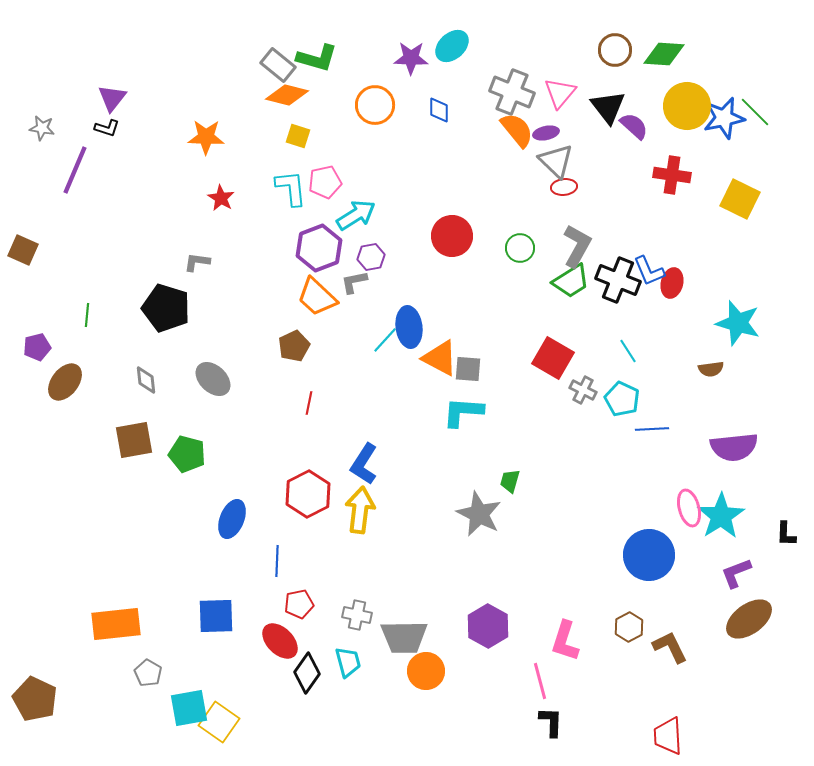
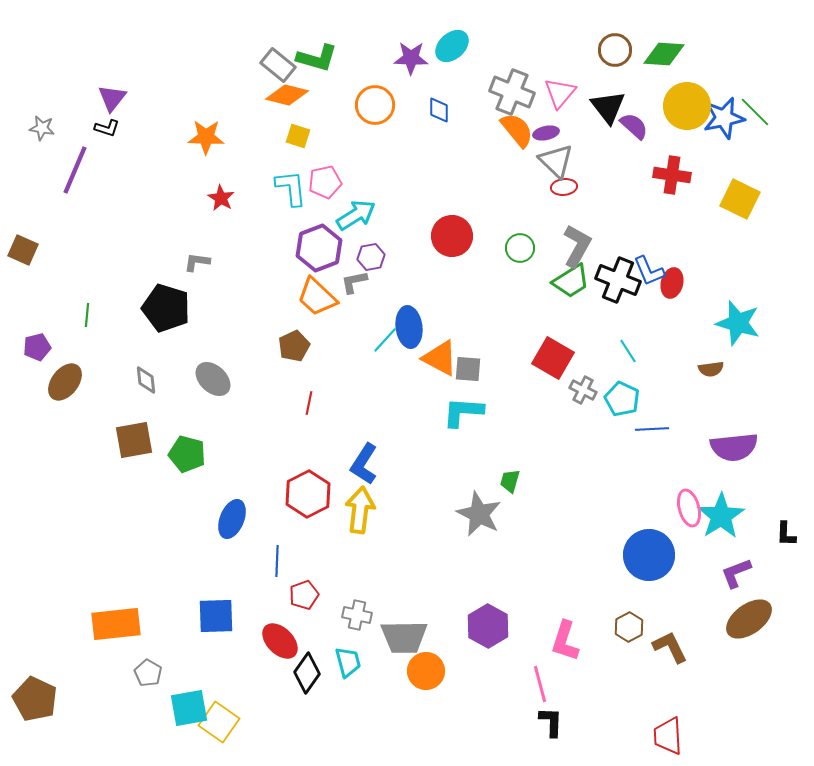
red pentagon at (299, 604): moved 5 px right, 9 px up; rotated 8 degrees counterclockwise
pink line at (540, 681): moved 3 px down
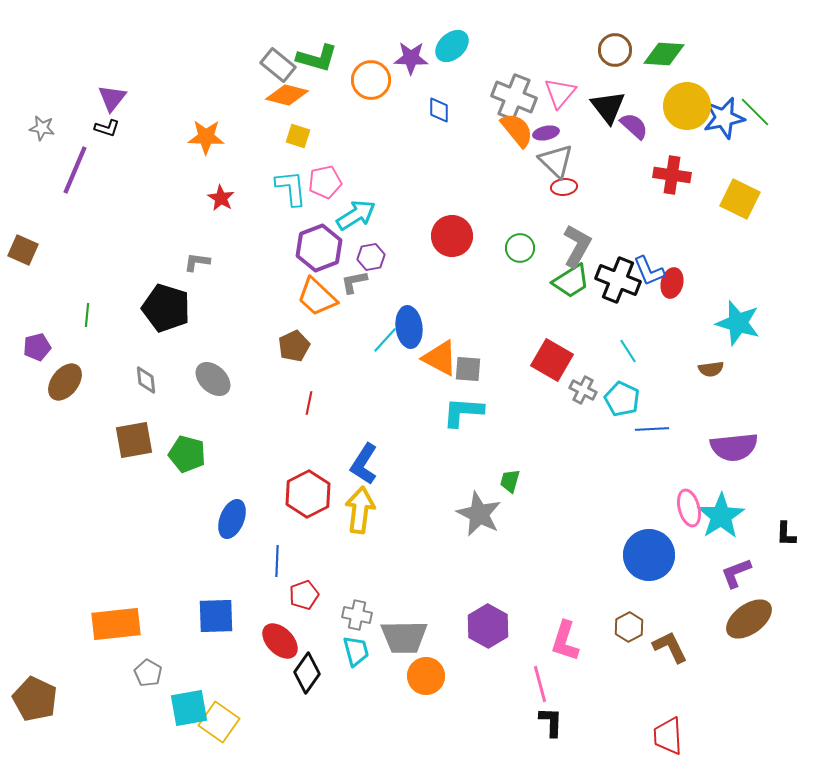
gray cross at (512, 92): moved 2 px right, 5 px down
orange circle at (375, 105): moved 4 px left, 25 px up
red square at (553, 358): moved 1 px left, 2 px down
cyan trapezoid at (348, 662): moved 8 px right, 11 px up
orange circle at (426, 671): moved 5 px down
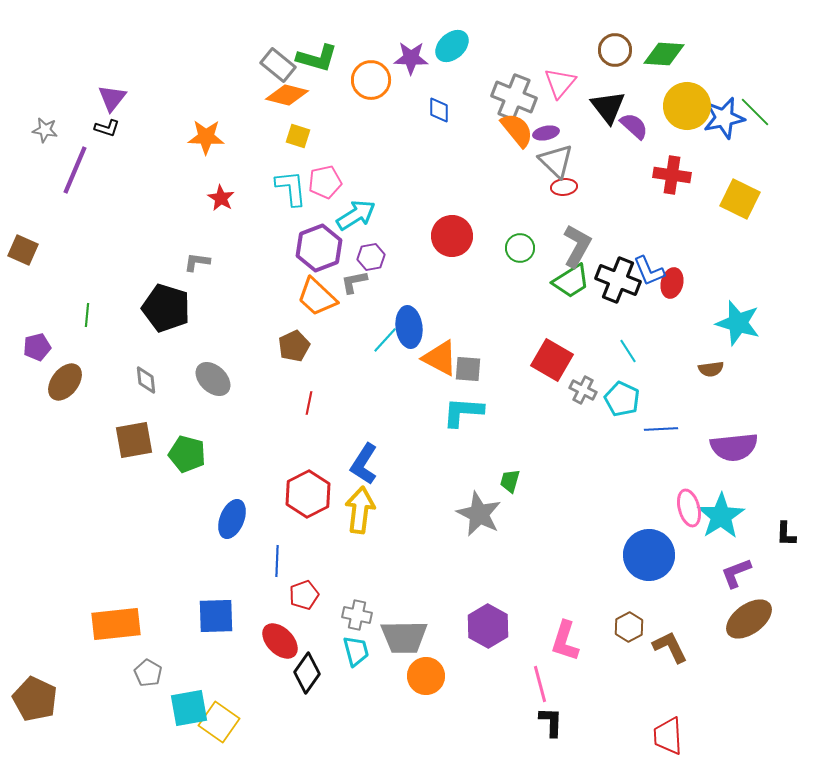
pink triangle at (560, 93): moved 10 px up
gray star at (42, 128): moved 3 px right, 2 px down
blue line at (652, 429): moved 9 px right
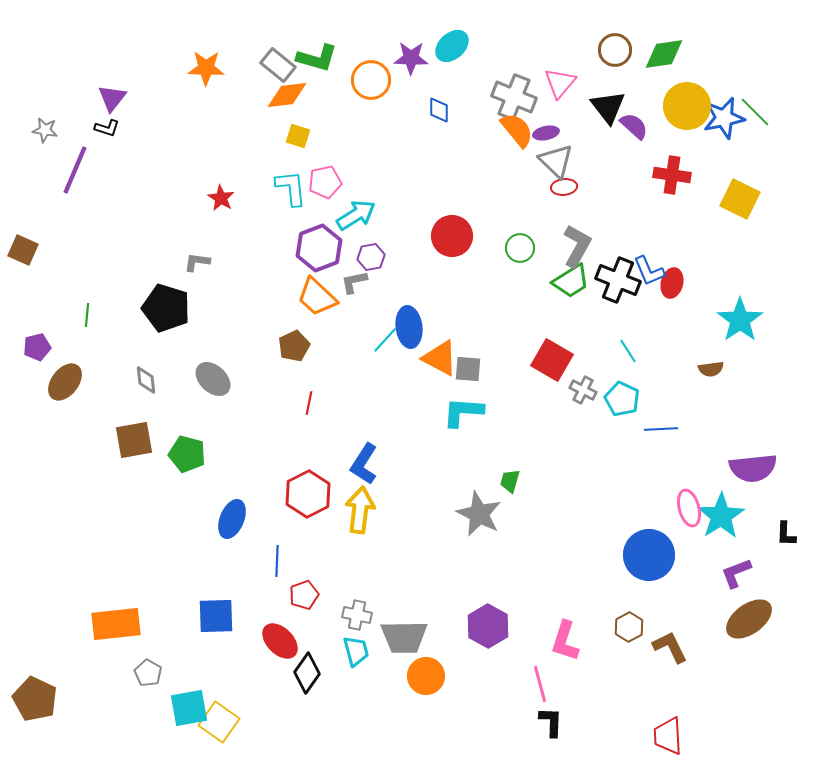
green diamond at (664, 54): rotated 12 degrees counterclockwise
orange diamond at (287, 95): rotated 21 degrees counterclockwise
orange star at (206, 137): moved 69 px up
cyan star at (738, 323): moved 2 px right, 3 px up; rotated 21 degrees clockwise
purple semicircle at (734, 447): moved 19 px right, 21 px down
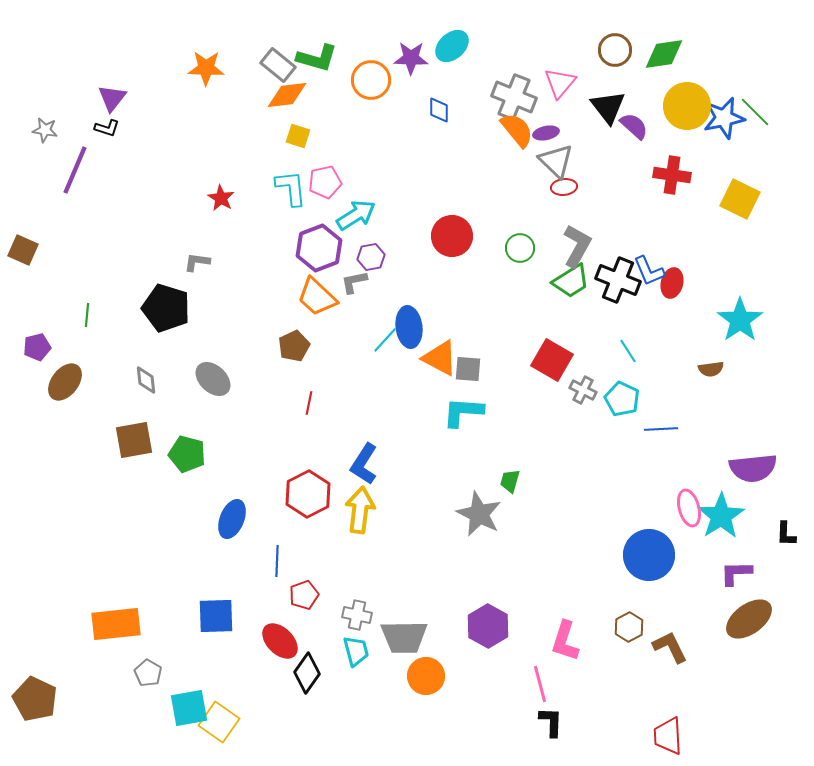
purple L-shape at (736, 573): rotated 20 degrees clockwise
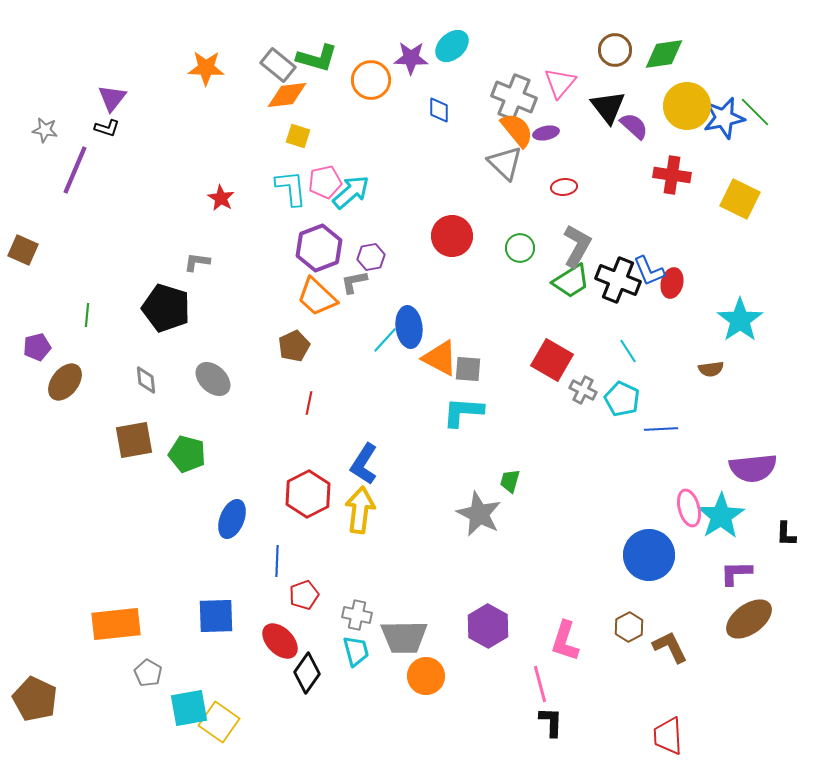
gray triangle at (556, 161): moved 51 px left, 2 px down
cyan arrow at (356, 215): moved 5 px left, 23 px up; rotated 9 degrees counterclockwise
